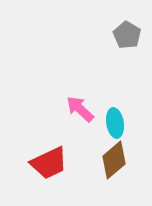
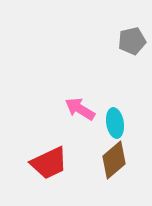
gray pentagon: moved 5 px right, 6 px down; rotated 28 degrees clockwise
pink arrow: rotated 12 degrees counterclockwise
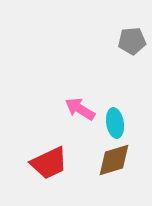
gray pentagon: rotated 8 degrees clockwise
brown diamond: rotated 24 degrees clockwise
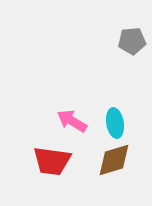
pink arrow: moved 8 px left, 12 px down
red trapezoid: moved 3 px right, 2 px up; rotated 33 degrees clockwise
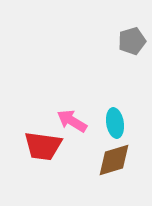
gray pentagon: rotated 12 degrees counterclockwise
red trapezoid: moved 9 px left, 15 px up
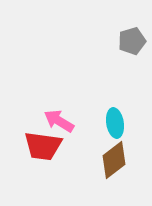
pink arrow: moved 13 px left
brown diamond: rotated 21 degrees counterclockwise
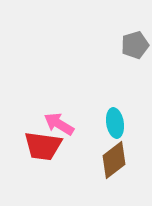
gray pentagon: moved 3 px right, 4 px down
pink arrow: moved 3 px down
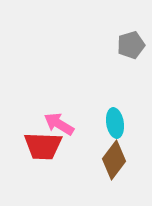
gray pentagon: moved 4 px left
red trapezoid: rotated 6 degrees counterclockwise
brown diamond: rotated 15 degrees counterclockwise
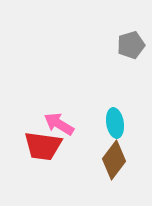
red trapezoid: rotated 6 degrees clockwise
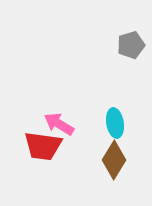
brown diamond: rotated 6 degrees counterclockwise
